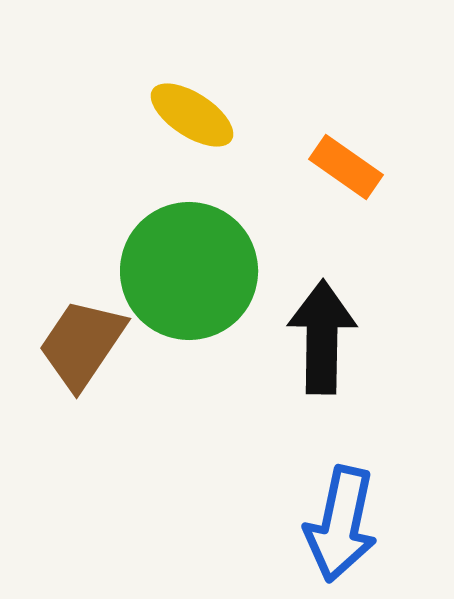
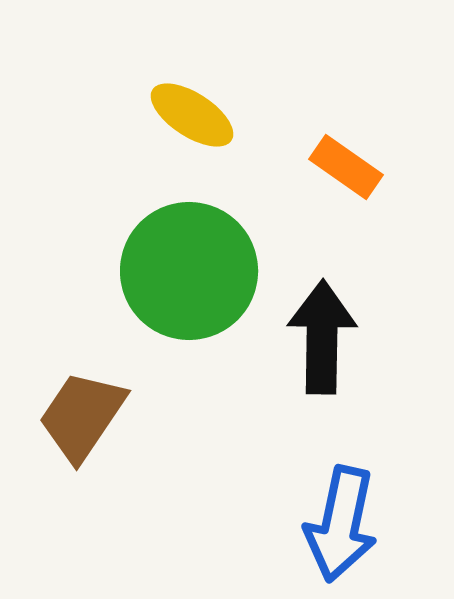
brown trapezoid: moved 72 px down
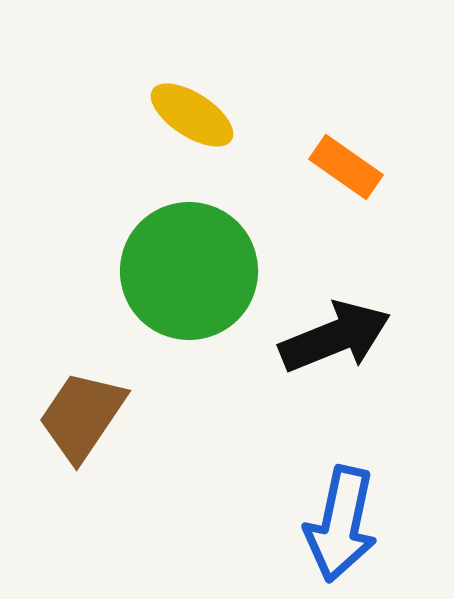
black arrow: moved 13 px right; rotated 67 degrees clockwise
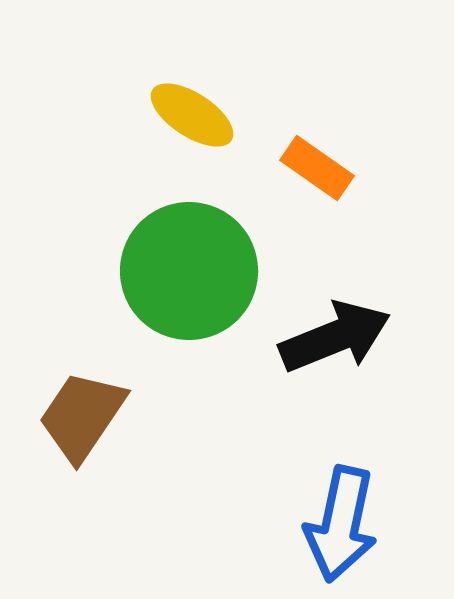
orange rectangle: moved 29 px left, 1 px down
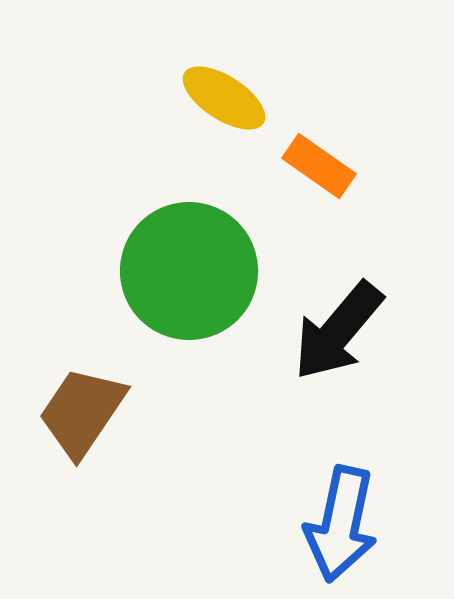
yellow ellipse: moved 32 px right, 17 px up
orange rectangle: moved 2 px right, 2 px up
black arrow: moved 3 px right, 6 px up; rotated 152 degrees clockwise
brown trapezoid: moved 4 px up
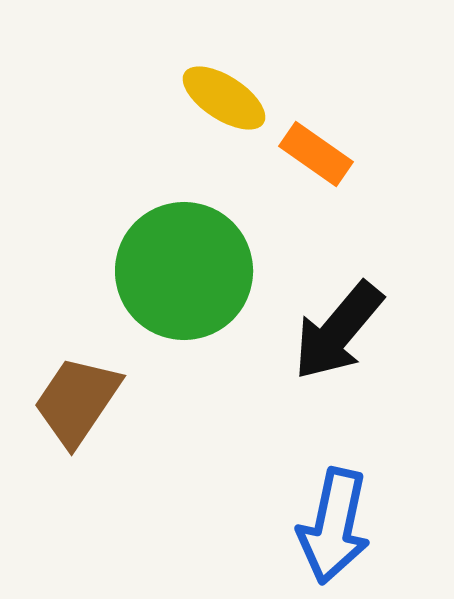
orange rectangle: moved 3 px left, 12 px up
green circle: moved 5 px left
brown trapezoid: moved 5 px left, 11 px up
blue arrow: moved 7 px left, 2 px down
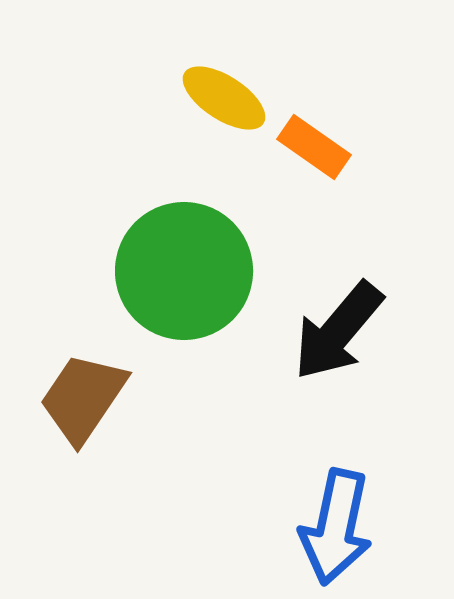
orange rectangle: moved 2 px left, 7 px up
brown trapezoid: moved 6 px right, 3 px up
blue arrow: moved 2 px right, 1 px down
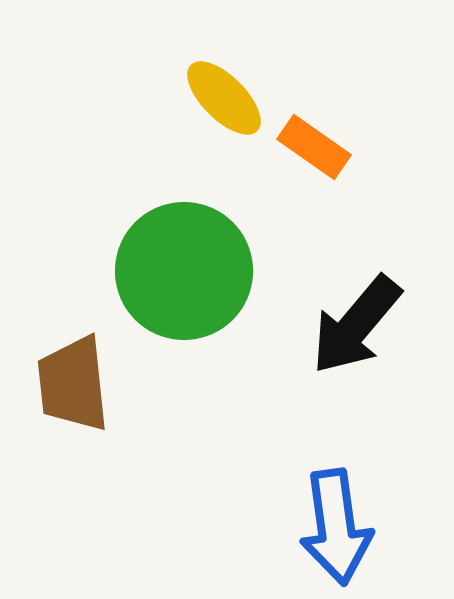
yellow ellipse: rotated 12 degrees clockwise
black arrow: moved 18 px right, 6 px up
brown trapezoid: moved 10 px left, 14 px up; rotated 40 degrees counterclockwise
blue arrow: rotated 20 degrees counterclockwise
